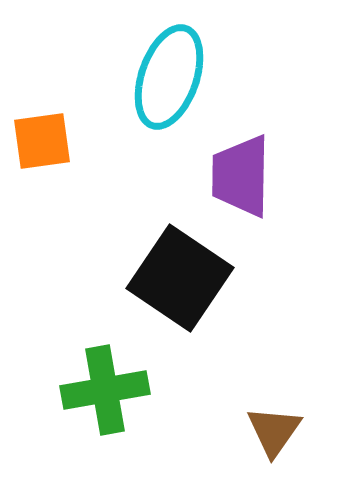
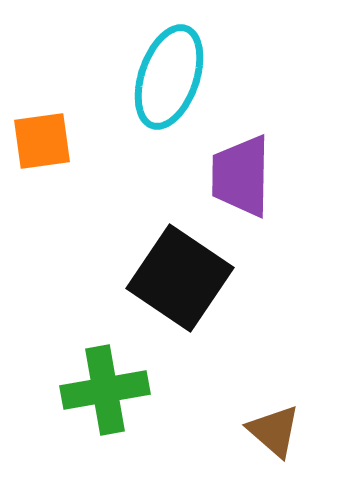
brown triangle: rotated 24 degrees counterclockwise
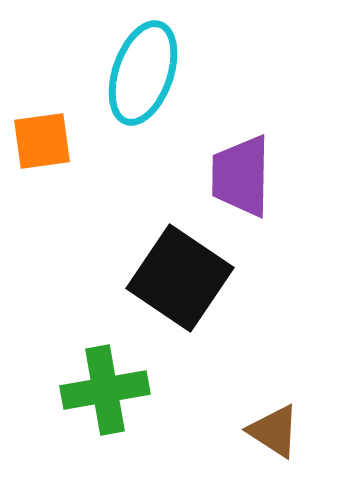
cyan ellipse: moved 26 px left, 4 px up
brown triangle: rotated 8 degrees counterclockwise
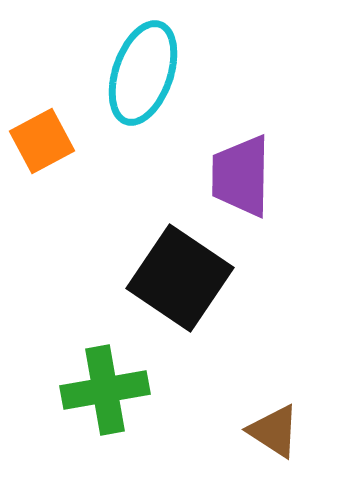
orange square: rotated 20 degrees counterclockwise
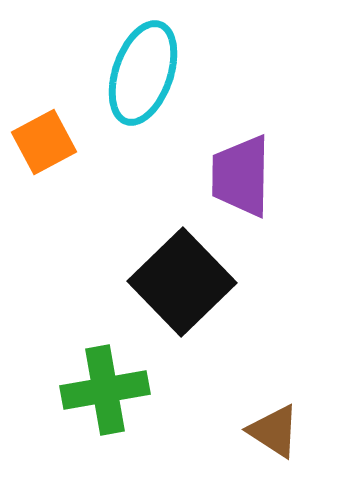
orange square: moved 2 px right, 1 px down
black square: moved 2 px right, 4 px down; rotated 12 degrees clockwise
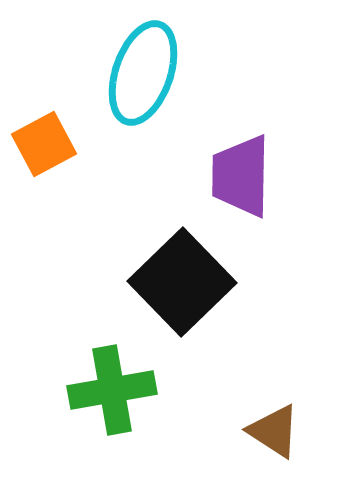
orange square: moved 2 px down
green cross: moved 7 px right
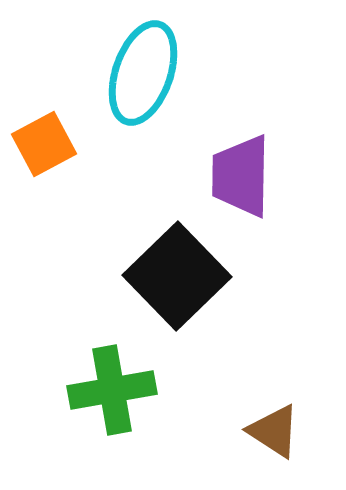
black square: moved 5 px left, 6 px up
